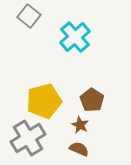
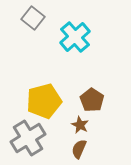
gray square: moved 4 px right, 2 px down
brown semicircle: rotated 90 degrees counterclockwise
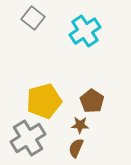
cyan cross: moved 10 px right, 6 px up; rotated 8 degrees clockwise
brown pentagon: moved 1 px down
brown star: rotated 24 degrees counterclockwise
brown semicircle: moved 3 px left, 1 px up
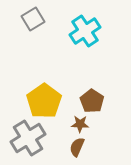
gray square: moved 1 px down; rotated 20 degrees clockwise
yellow pentagon: rotated 20 degrees counterclockwise
brown star: moved 1 px up
brown semicircle: moved 1 px right, 1 px up
